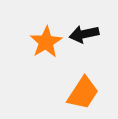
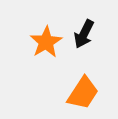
black arrow: rotated 52 degrees counterclockwise
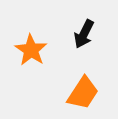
orange star: moved 15 px left, 8 px down; rotated 8 degrees counterclockwise
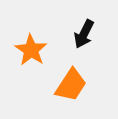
orange trapezoid: moved 12 px left, 8 px up
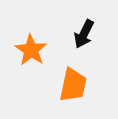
orange trapezoid: moved 2 px right; rotated 21 degrees counterclockwise
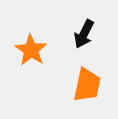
orange trapezoid: moved 14 px right
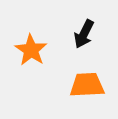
orange trapezoid: rotated 105 degrees counterclockwise
